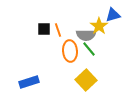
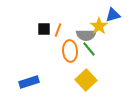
orange line: rotated 40 degrees clockwise
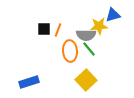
yellow star: rotated 30 degrees clockwise
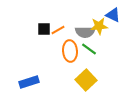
blue triangle: rotated 42 degrees clockwise
orange line: rotated 40 degrees clockwise
gray semicircle: moved 1 px left, 3 px up
green line: rotated 14 degrees counterclockwise
